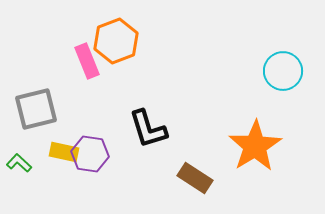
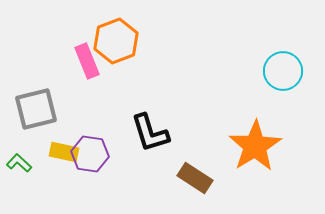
black L-shape: moved 2 px right, 4 px down
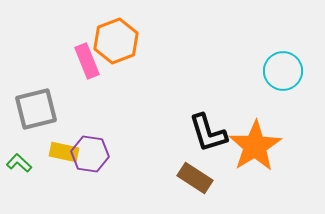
black L-shape: moved 58 px right
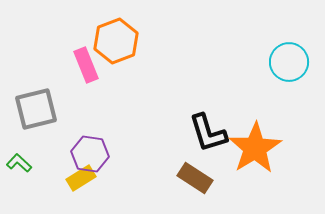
pink rectangle: moved 1 px left, 4 px down
cyan circle: moved 6 px right, 9 px up
orange star: moved 2 px down
yellow rectangle: moved 17 px right, 26 px down; rotated 44 degrees counterclockwise
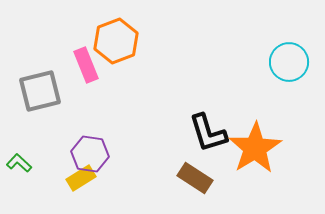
gray square: moved 4 px right, 18 px up
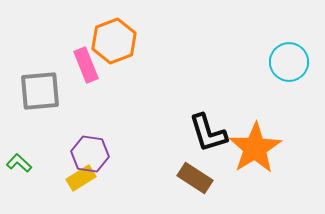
orange hexagon: moved 2 px left
gray square: rotated 9 degrees clockwise
